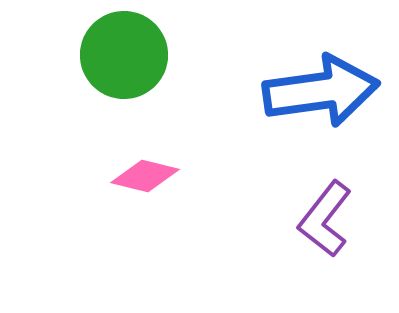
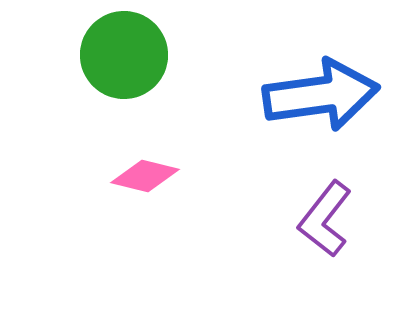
blue arrow: moved 4 px down
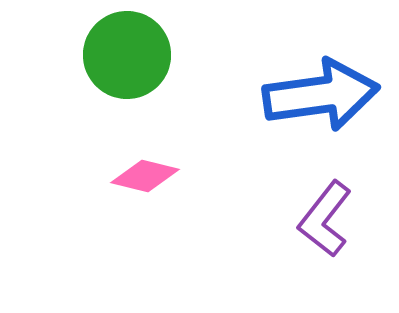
green circle: moved 3 px right
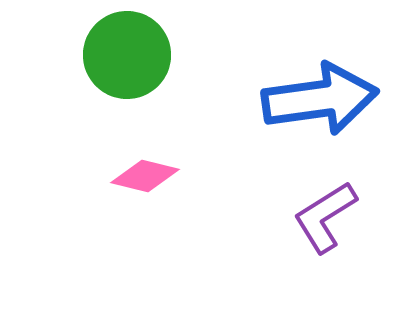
blue arrow: moved 1 px left, 4 px down
purple L-shape: moved 2 px up; rotated 20 degrees clockwise
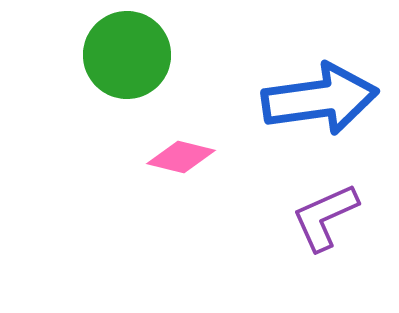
pink diamond: moved 36 px right, 19 px up
purple L-shape: rotated 8 degrees clockwise
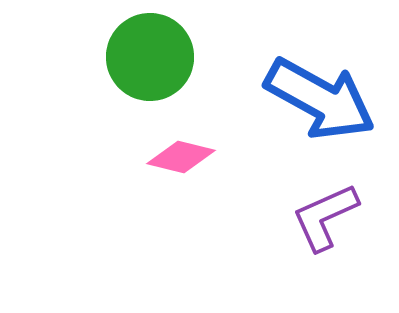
green circle: moved 23 px right, 2 px down
blue arrow: rotated 37 degrees clockwise
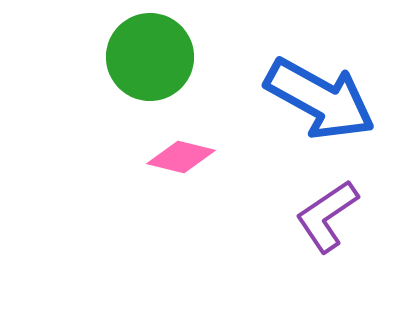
purple L-shape: moved 2 px right, 1 px up; rotated 10 degrees counterclockwise
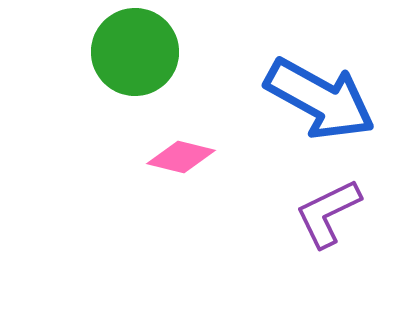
green circle: moved 15 px left, 5 px up
purple L-shape: moved 1 px right, 3 px up; rotated 8 degrees clockwise
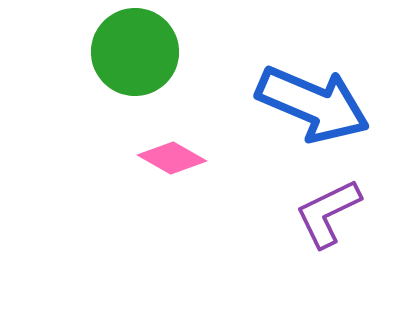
blue arrow: moved 7 px left, 5 px down; rotated 6 degrees counterclockwise
pink diamond: moved 9 px left, 1 px down; rotated 16 degrees clockwise
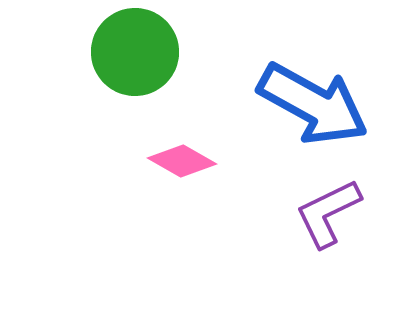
blue arrow: rotated 6 degrees clockwise
pink diamond: moved 10 px right, 3 px down
